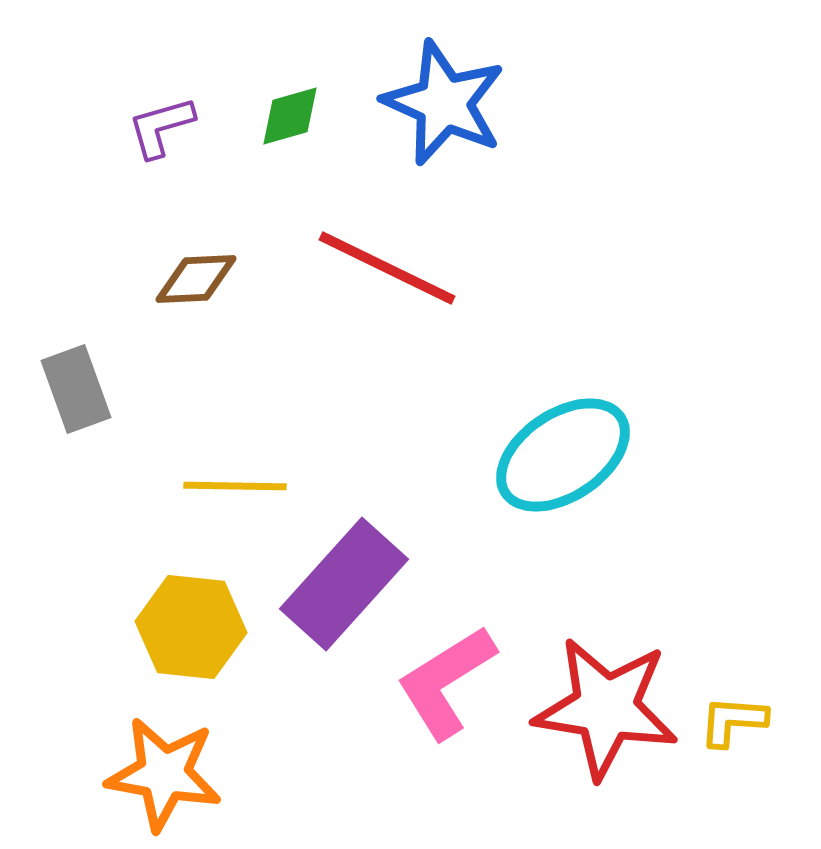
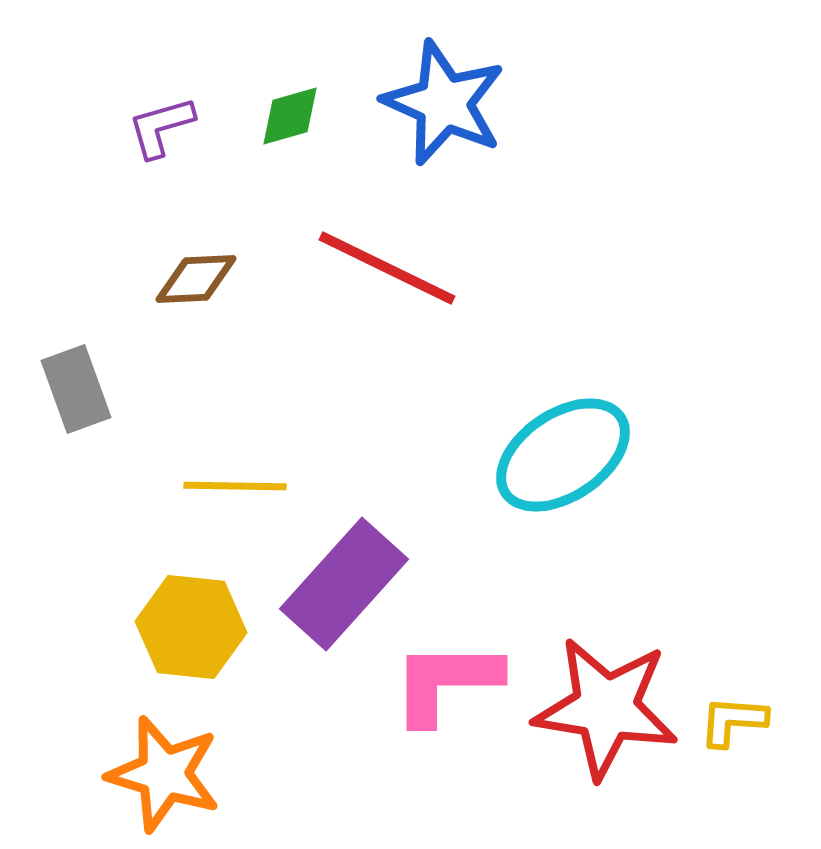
pink L-shape: rotated 32 degrees clockwise
orange star: rotated 7 degrees clockwise
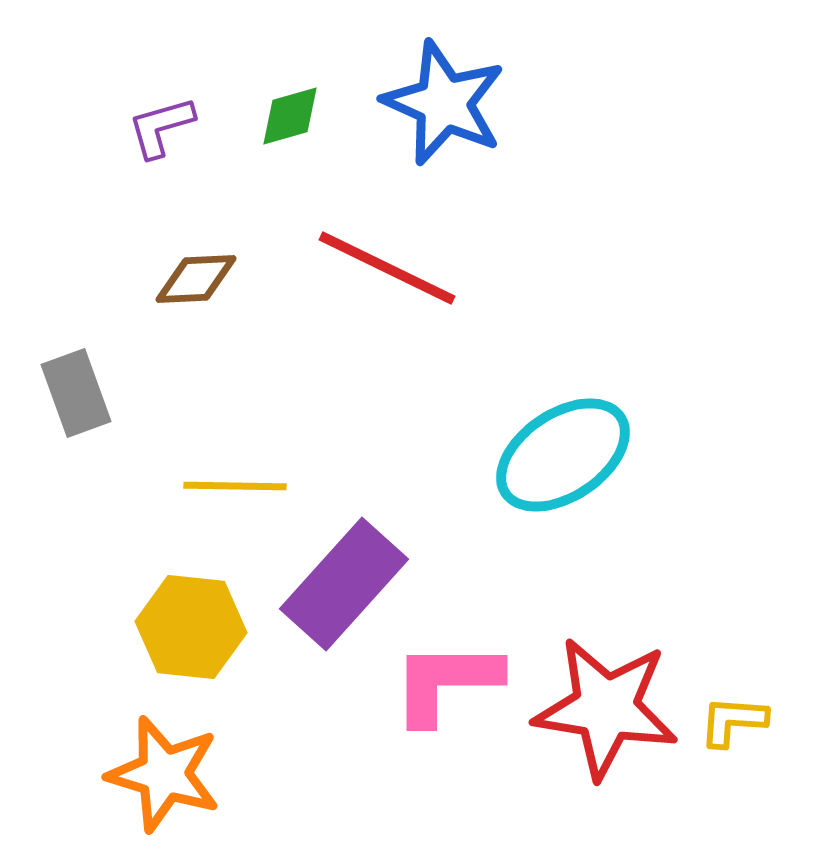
gray rectangle: moved 4 px down
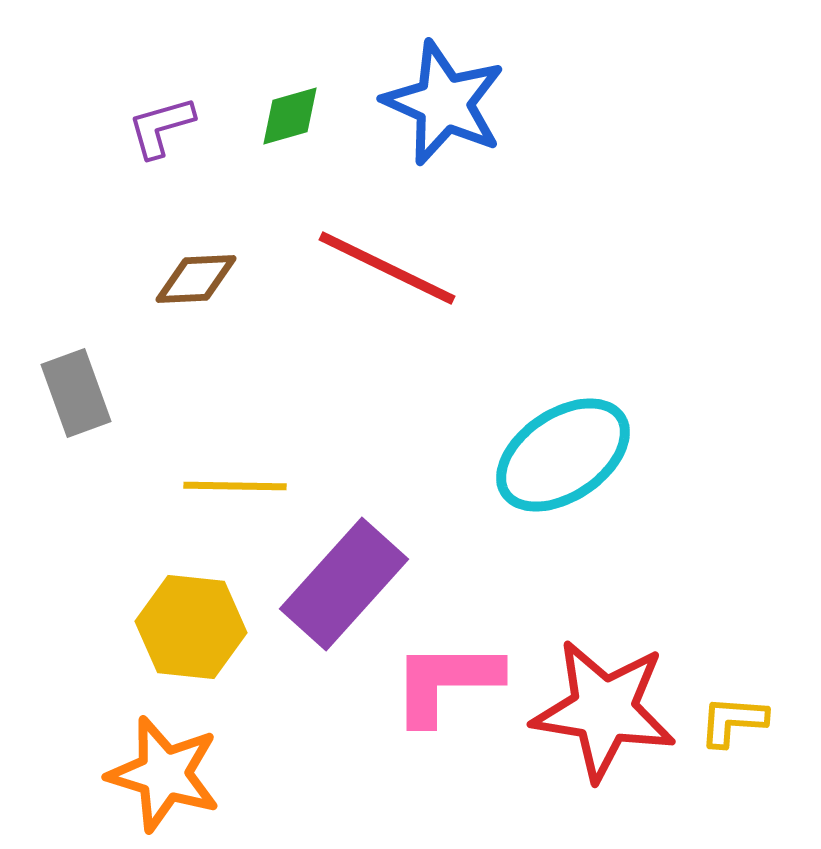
red star: moved 2 px left, 2 px down
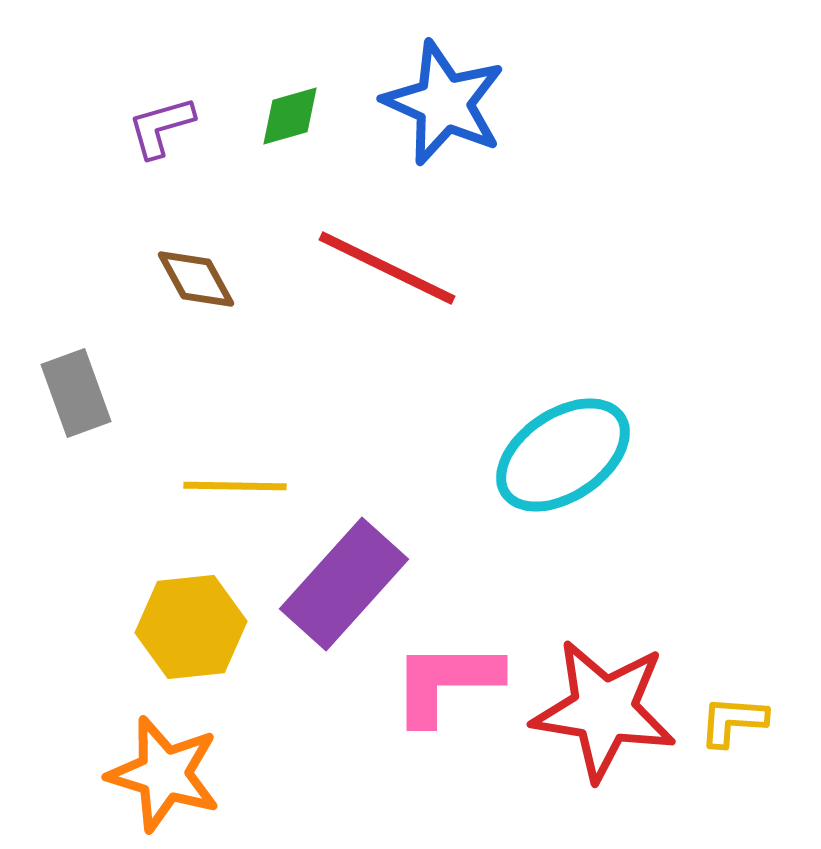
brown diamond: rotated 64 degrees clockwise
yellow hexagon: rotated 12 degrees counterclockwise
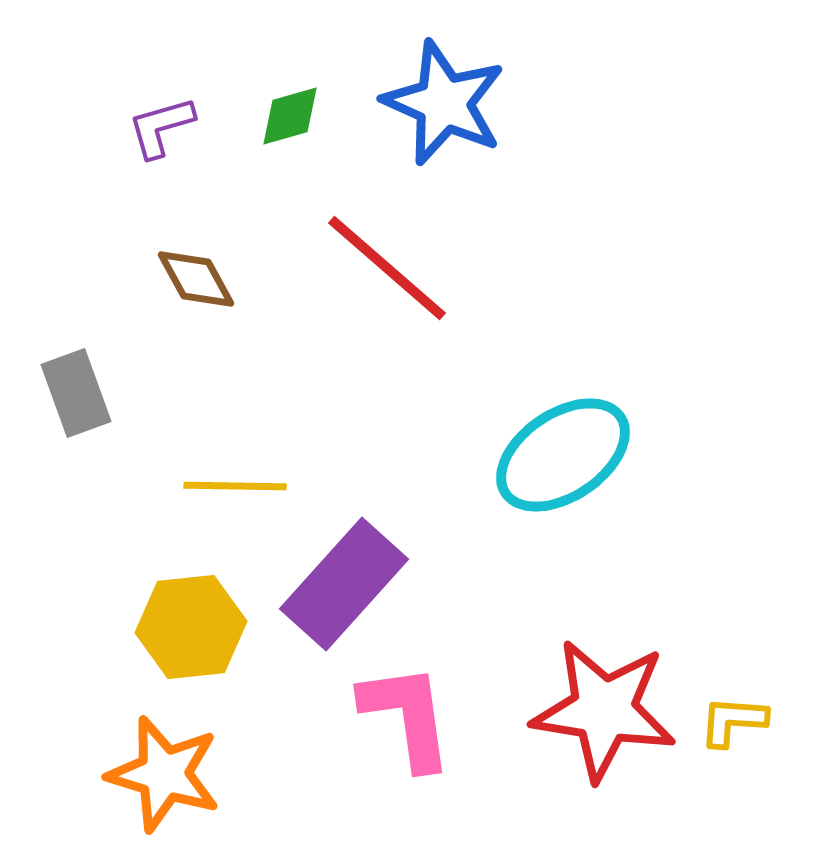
red line: rotated 15 degrees clockwise
pink L-shape: moved 39 px left, 34 px down; rotated 82 degrees clockwise
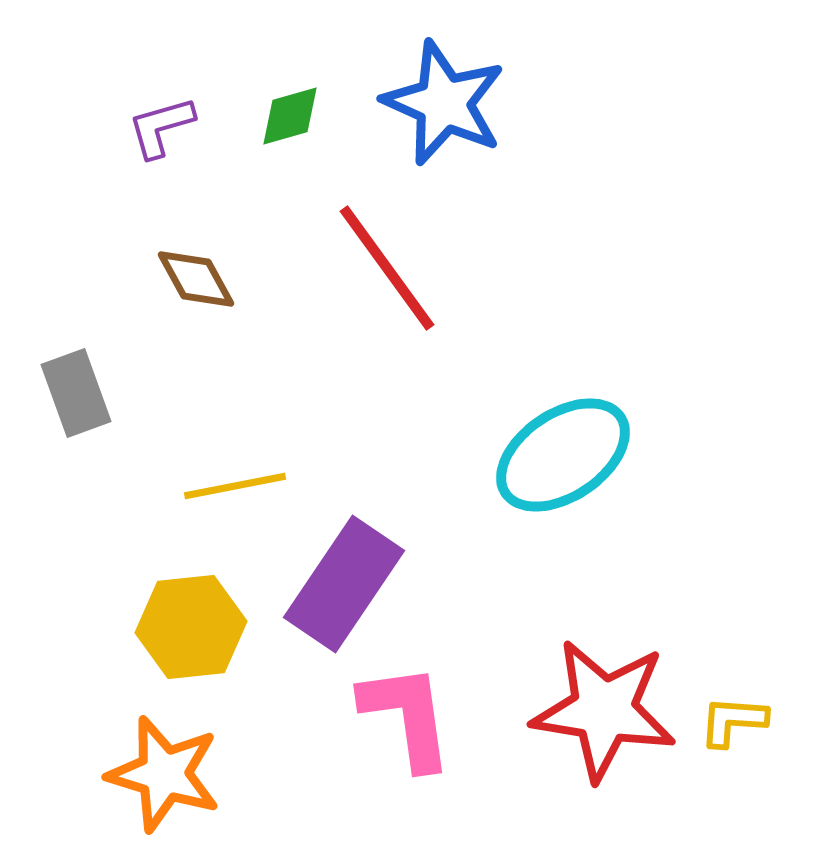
red line: rotated 13 degrees clockwise
yellow line: rotated 12 degrees counterclockwise
purple rectangle: rotated 8 degrees counterclockwise
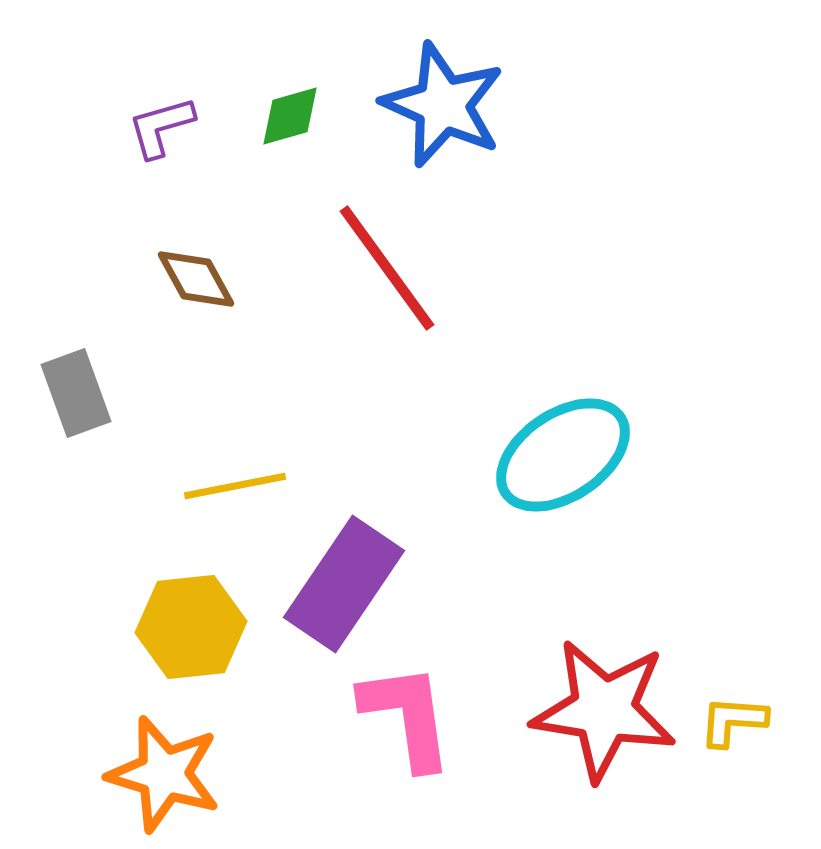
blue star: moved 1 px left, 2 px down
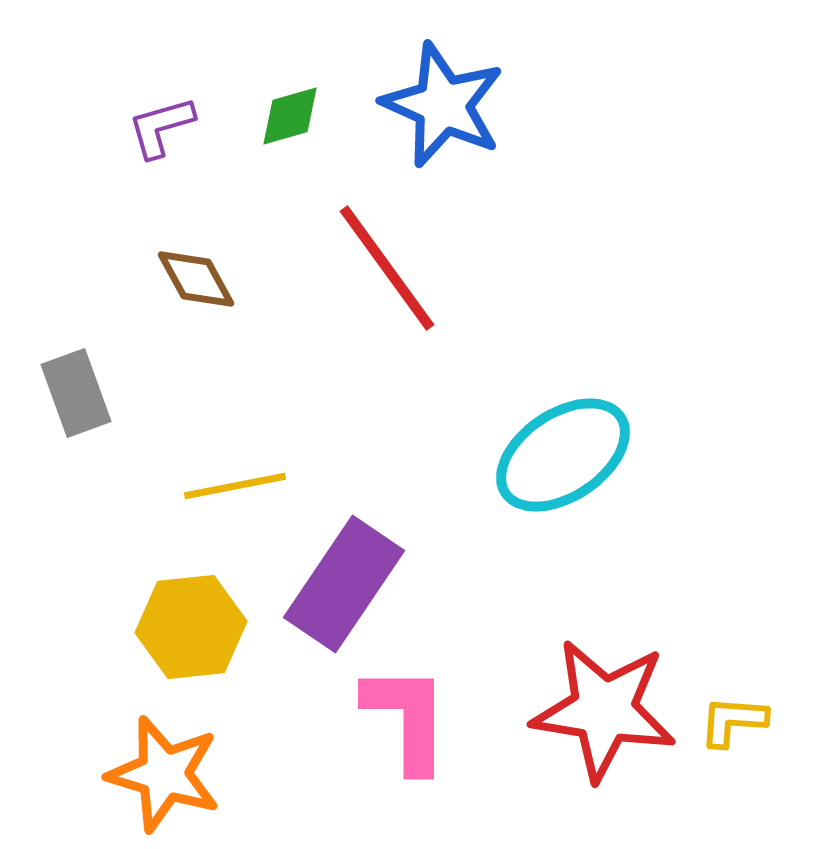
pink L-shape: moved 2 px down; rotated 8 degrees clockwise
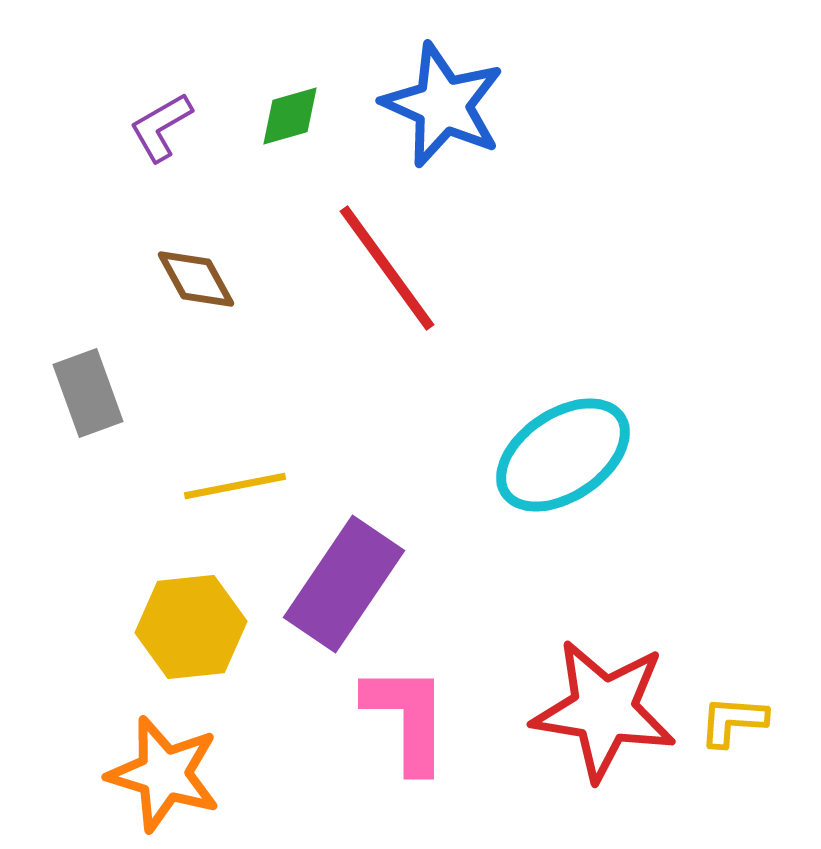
purple L-shape: rotated 14 degrees counterclockwise
gray rectangle: moved 12 px right
